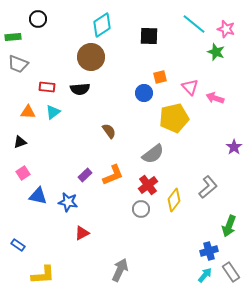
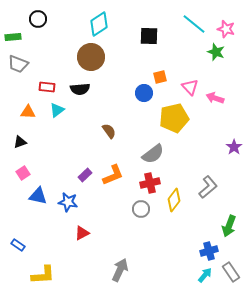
cyan diamond: moved 3 px left, 1 px up
cyan triangle: moved 4 px right, 2 px up
red cross: moved 2 px right, 2 px up; rotated 24 degrees clockwise
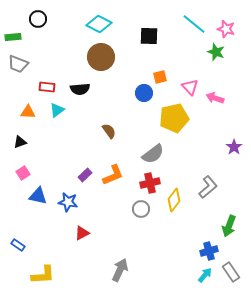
cyan diamond: rotated 60 degrees clockwise
brown circle: moved 10 px right
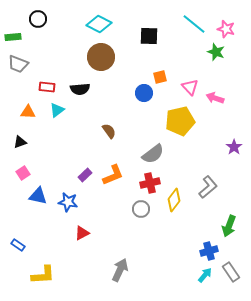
yellow pentagon: moved 6 px right, 3 px down
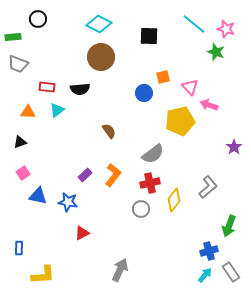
orange square: moved 3 px right
pink arrow: moved 6 px left, 7 px down
orange L-shape: rotated 30 degrees counterclockwise
blue rectangle: moved 1 px right, 3 px down; rotated 56 degrees clockwise
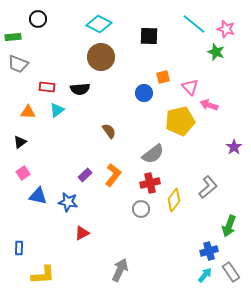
black triangle: rotated 16 degrees counterclockwise
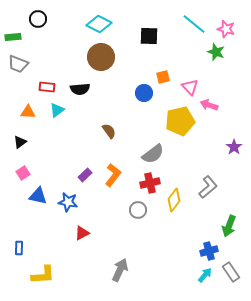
gray circle: moved 3 px left, 1 px down
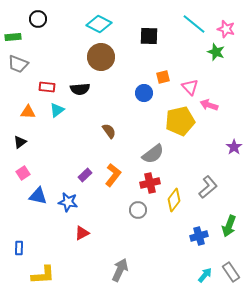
blue cross: moved 10 px left, 15 px up
